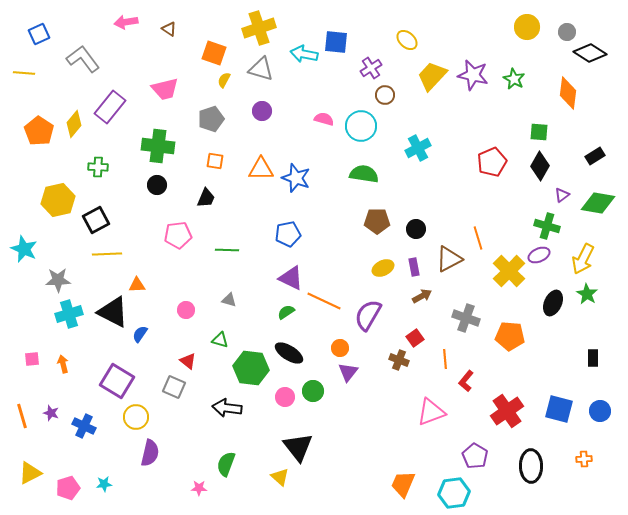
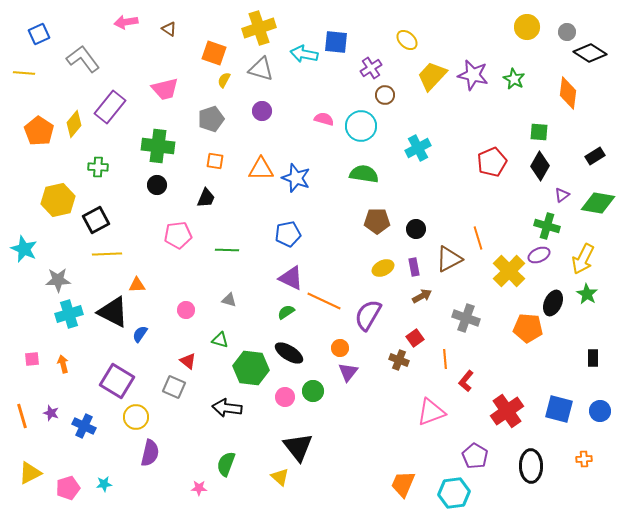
orange pentagon at (510, 336): moved 18 px right, 8 px up
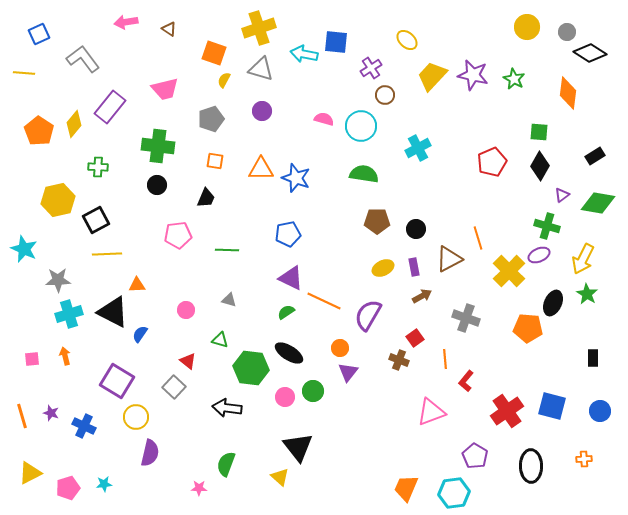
orange arrow at (63, 364): moved 2 px right, 8 px up
gray square at (174, 387): rotated 20 degrees clockwise
blue square at (559, 409): moved 7 px left, 3 px up
orange trapezoid at (403, 484): moved 3 px right, 4 px down
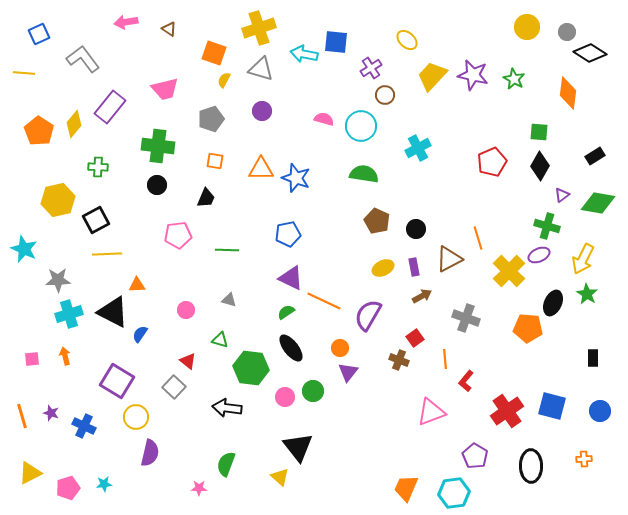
brown pentagon at (377, 221): rotated 25 degrees clockwise
black ellipse at (289, 353): moved 2 px right, 5 px up; rotated 20 degrees clockwise
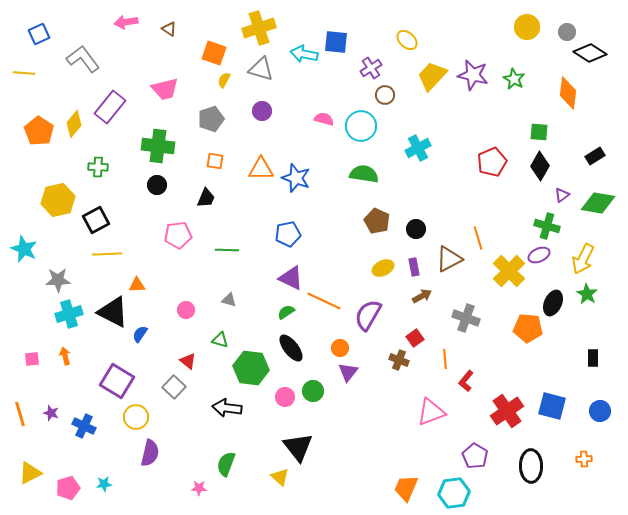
orange line at (22, 416): moved 2 px left, 2 px up
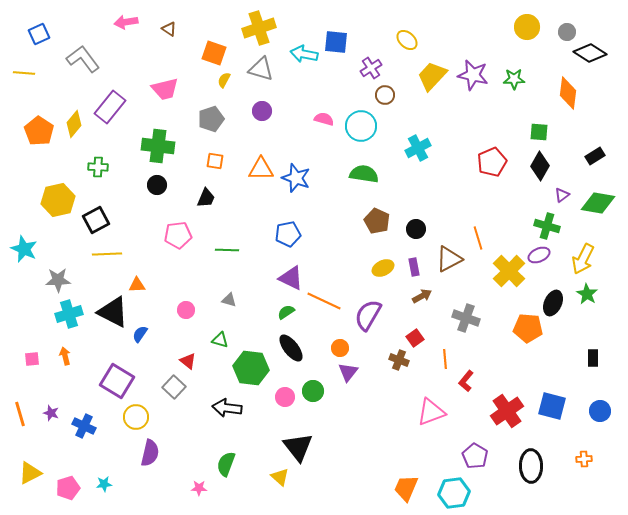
green star at (514, 79): rotated 30 degrees counterclockwise
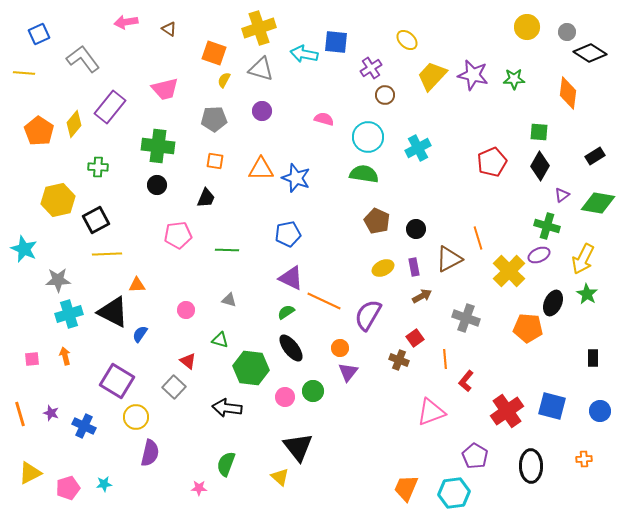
gray pentagon at (211, 119): moved 3 px right; rotated 15 degrees clockwise
cyan circle at (361, 126): moved 7 px right, 11 px down
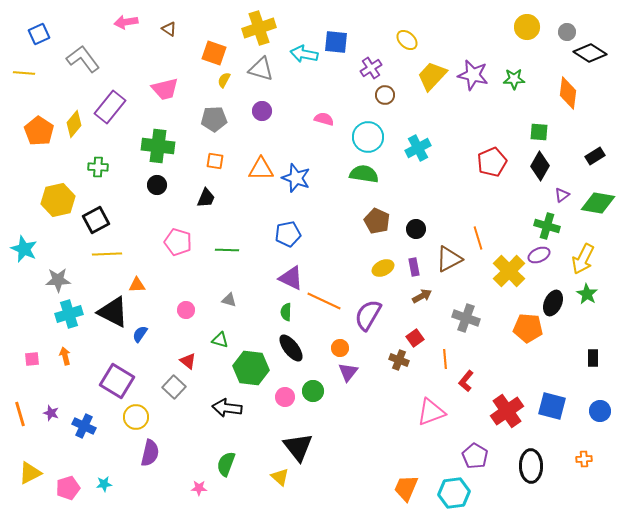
pink pentagon at (178, 235): moved 7 px down; rotated 24 degrees clockwise
green semicircle at (286, 312): rotated 54 degrees counterclockwise
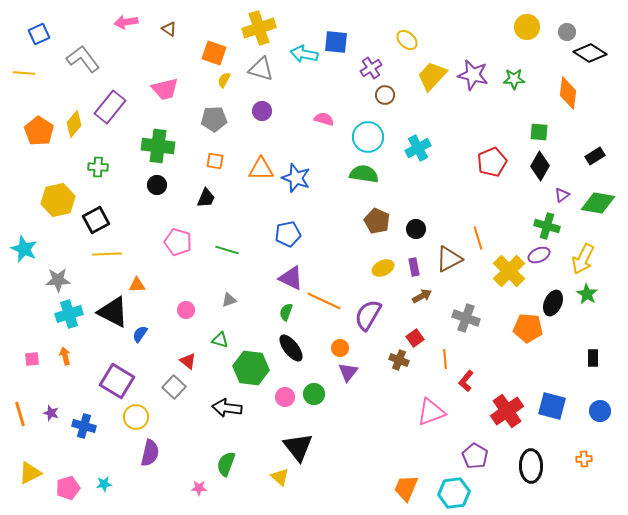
green line at (227, 250): rotated 15 degrees clockwise
gray triangle at (229, 300): rotated 35 degrees counterclockwise
green semicircle at (286, 312): rotated 18 degrees clockwise
green circle at (313, 391): moved 1 px right, 3 px down
blue cross at (84, 426): rotated 10 degrees counterclockwise
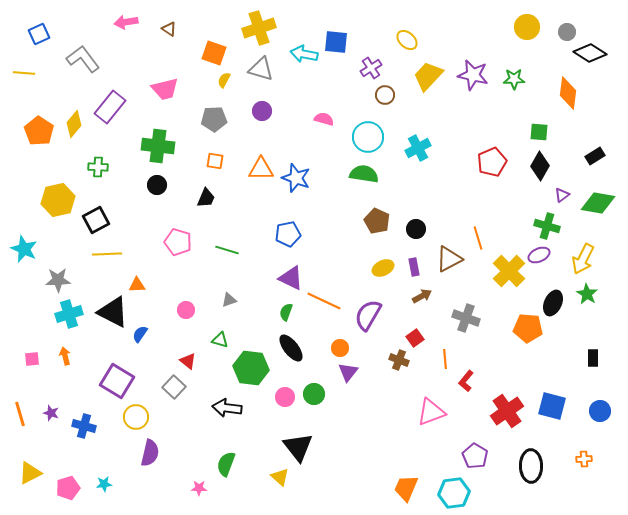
yellow trapezoid at (432, 76): moved 4 px left
